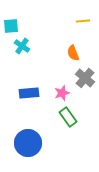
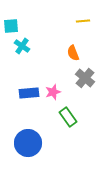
pink star: moved 9 px left, 1 px up
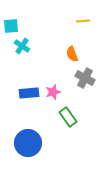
orange semicircle: moved 1 px left, 1 px down
gray cross: rotated 12 degrees counterclockwise
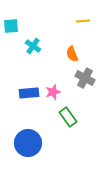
cyan cross: moved 11 px right
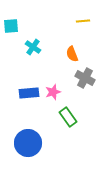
cyan cross: moved 1 px down
